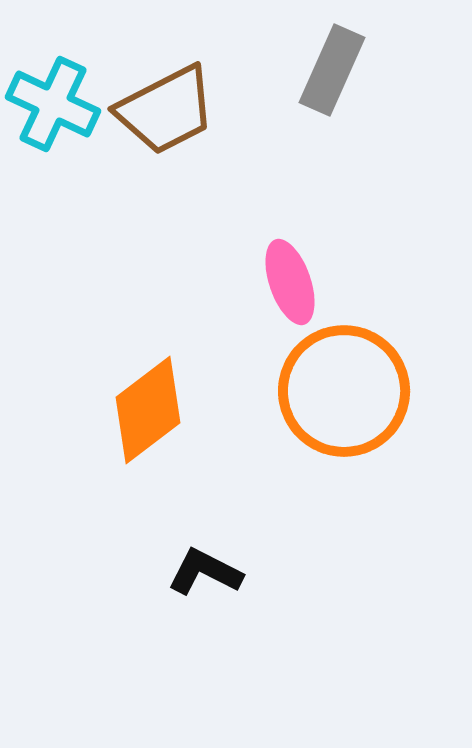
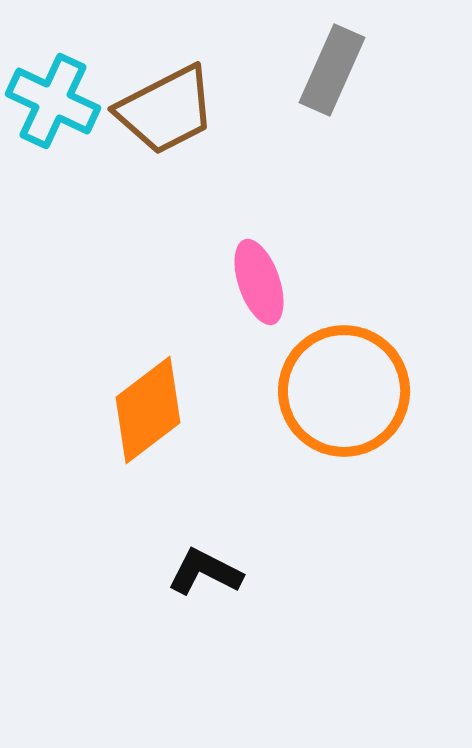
cyan cross: moved 3 px up
pink ellipse: moved 31 px left
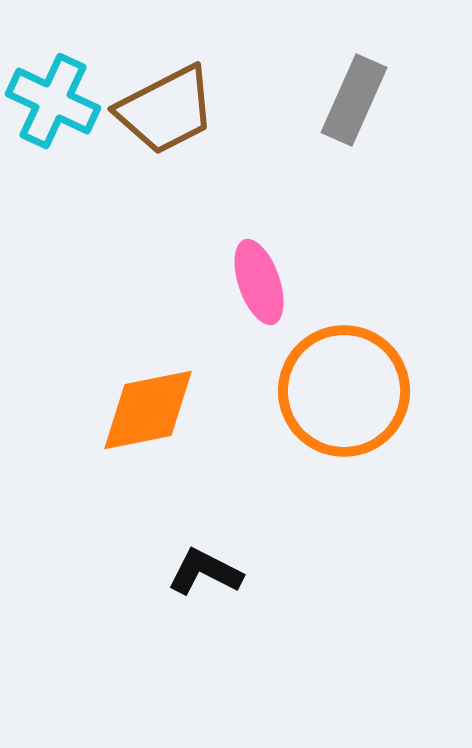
gray rectangle: moved 22 px right, 30 px down
orange diamond: rotated 26 degrees clockwise
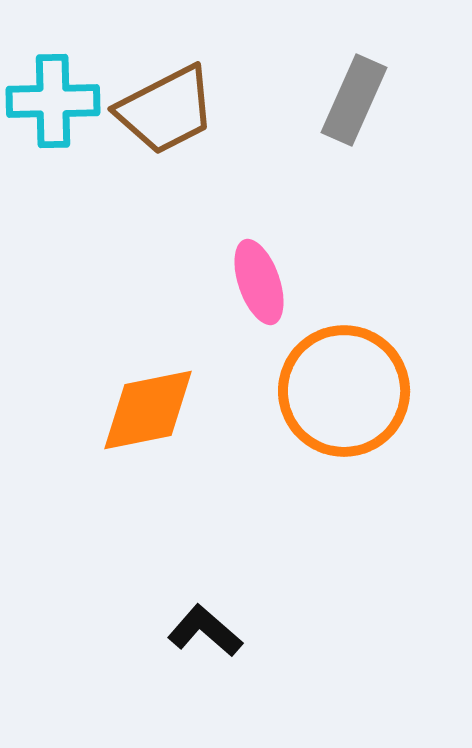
cyan cross: rotated 26 degrees counterclockwise
black L-shape: moved 59 px down; rotated 14 degrees clockwise
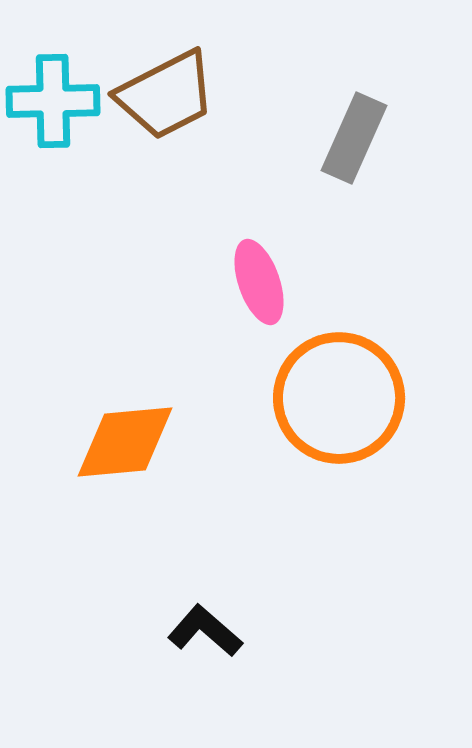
gray rectangle: moved 38 px down
brown trapezoid: moved 15 px up
orange circle: moved 5 px left, 7 px down
orange diamond: moved 23 px left, 32 px down; rotated 6 degrees clockwise
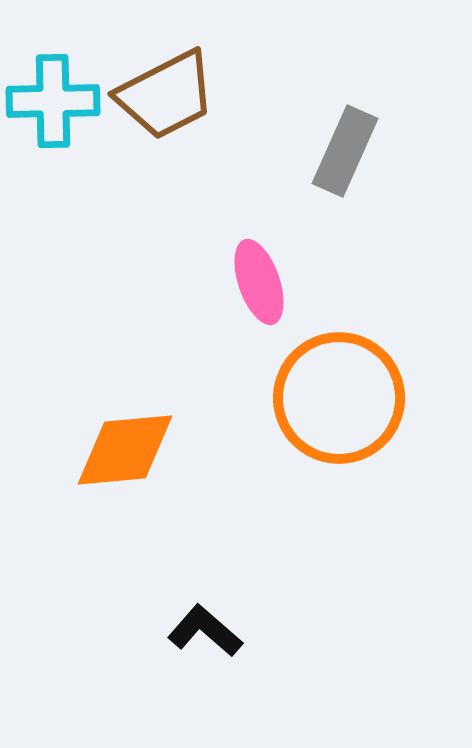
gray rectangle: moved 9 px left, 13 px down
orange diamond: moved 8 px down
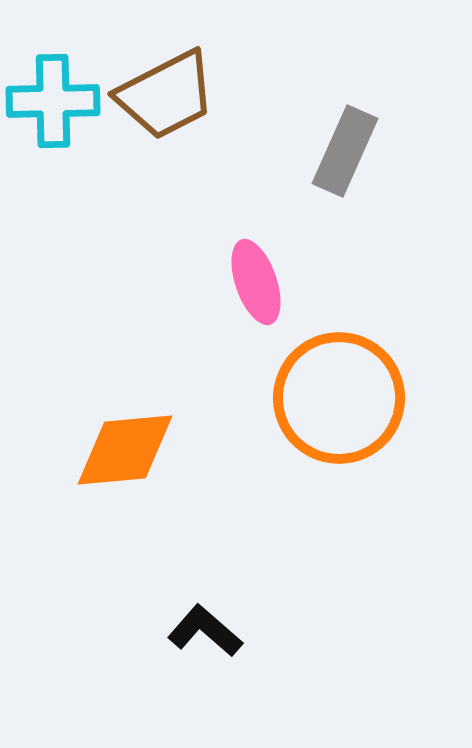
pink ellipse: moved 3 px left
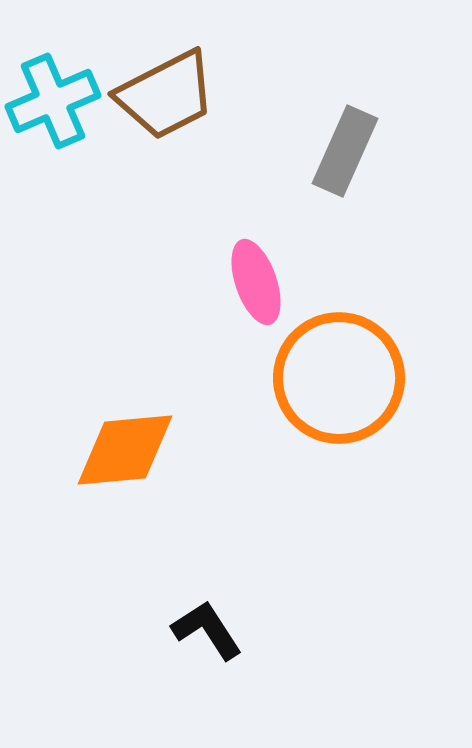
cyan cross: rotated 22 degrees counterclockwise
orange circle: moved 20 px up
black L-shape: moved 2 px right, 1 px up; rotated 16 degrees clockwise
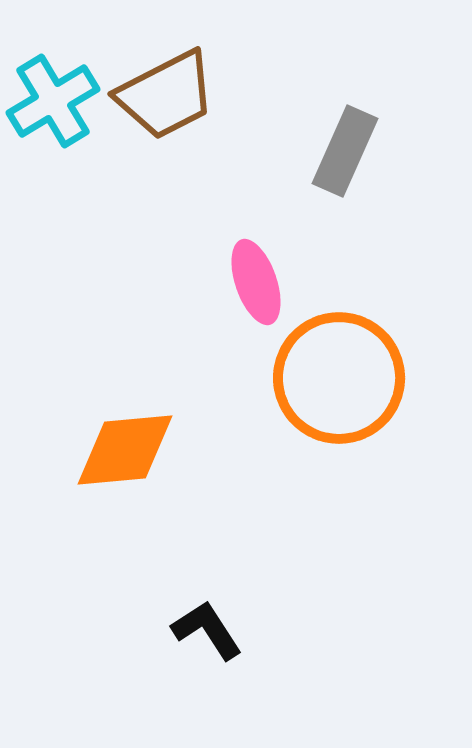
cyan cross: rotated 8 degrees counterclockwise
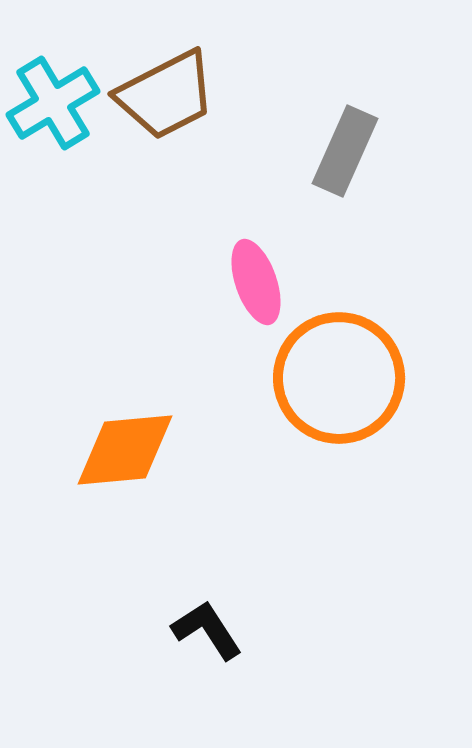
cyan cross: moved 2 px down
